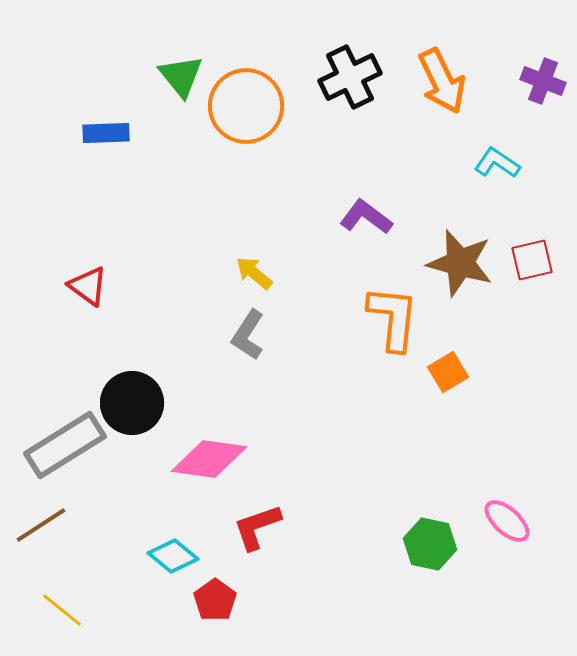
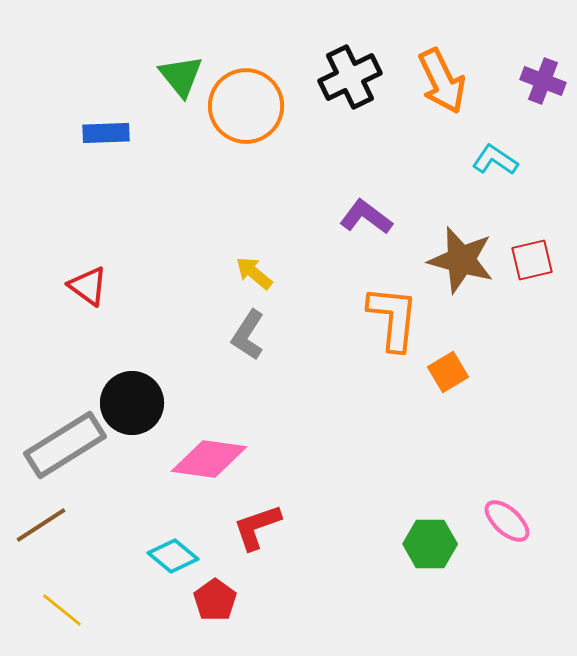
cyan L-shape: moved 2 px left, 3 px up
brown star: moved 1 px right, 3 px up
green hexagon: rotated 12 degrees counterclockwise
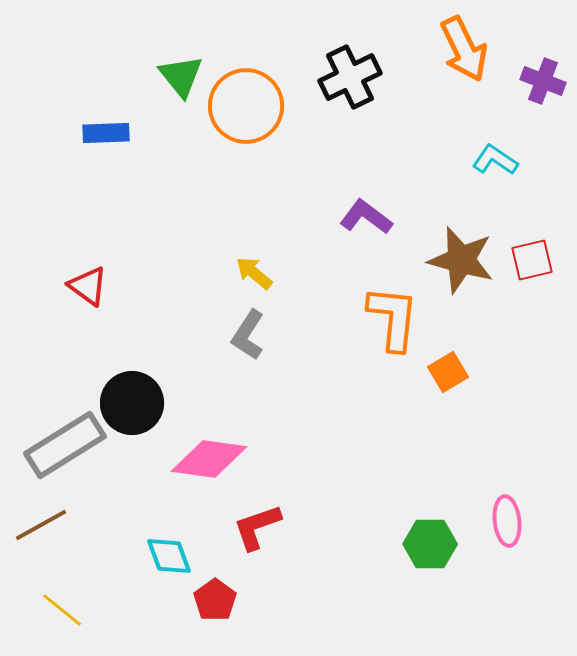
orange arrow: moved 22 px right, 32 px up
pink ellipse: rotated 42 degrees clockwise
brown line: rotated 4 degrees clockwise
cyan diamond: moved 4 px left; rotated 30 degrees clockwise
